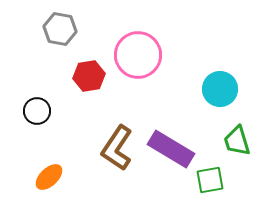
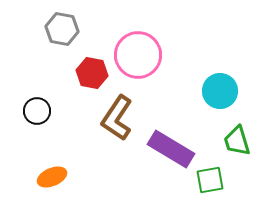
gray hexagon: moved 2 px right
red hexagon: moved 3 px right, 3 px up; rotated 20 degrees clockwise
cyan circle: moved 2 px down
brown L-shape: moved 30 px up
orange ellipse: moved 3 px right; rotated 20 degrees clockwise
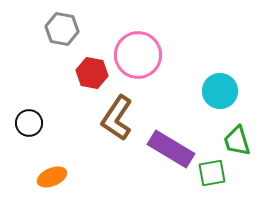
black circle: moved 8 px left, 12 px down
green square: moved 2 px right, 7 px up
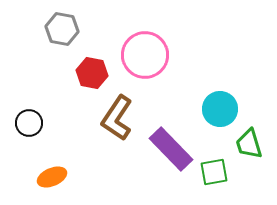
pink circle: moved 7 px right
cyan circle: moved 18 px down
green trapezoid: moved 12 px right, 3 px down
purple rectangle: rotated 15 degrees clockwise
green square: moved 2 px right, 1 px up
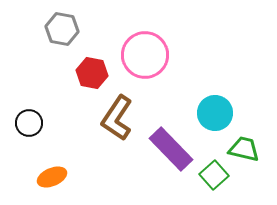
cyan circle: moved 5 px left, 4 px down
green trapezoid: moved 5 px left, 5 px down; rotated 120 degrees clockwise
green square: moved 3 px down; rotated 32 degrees counterclockwise
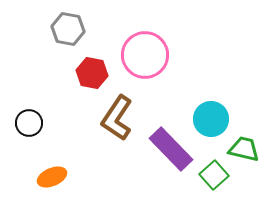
gray hexagon: moved 6 px right
cyan circle: moved 4 px left, 6 px down
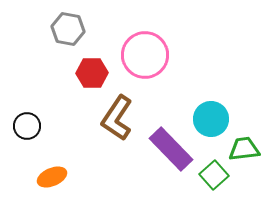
red hexagon: rotated 12 degrees counterclockwise
black circle: moved 2 px left, 3 px down
green trapezoid: rotated 20 degrees counterclockwise
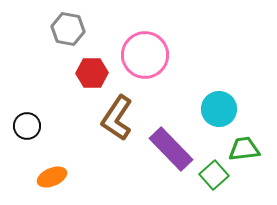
cyan circle: moved 8 px right, 10 px up
